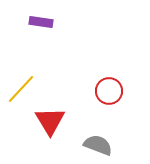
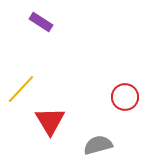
purple rectangle: rotated 25 degrees clockwise
red circle: moved 16 px right, 6 px down
gray semicircle: rotated 36 degrees counterclockwise
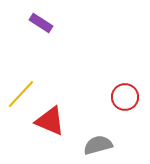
purple rectangle: moved 1 px down
yellow line: moved 5 px down
red triangle: rotated 36 degrees counterclockwise
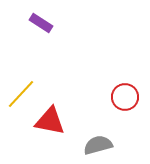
red triangle: rotated 12 degrees counterclockwise
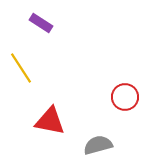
yellow line: moved 26 px up; rotated 76 degrees counterclockwise
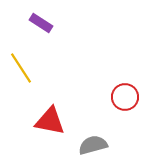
gray semicircle: moved 5 px left
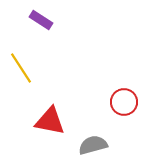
purple rectangle: moved 3 px up
red circle: moved 1 px left, 5 px down
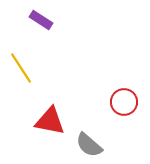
gray semicircle: moved 4 px left; rotated 124 degrees counterclockwise
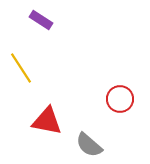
red circle: moved 4 px left, 3 px up
red triangle: moved 3 px left
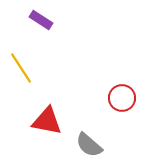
red circle: moved 2 px right, 1 px up
